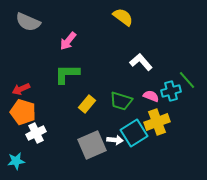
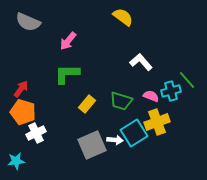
red arrow: rotated 150 degrees clockwise
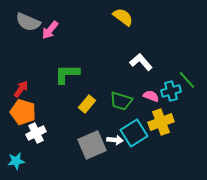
pink arrow: moved 18 px left, 11 px up
yellow cross: moved 4 px right
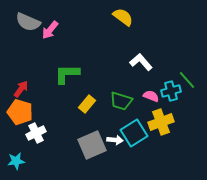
orange pentagon: moved 3 px left
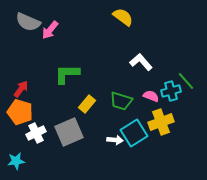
green line: moved 1 px left, 1 px down
gray square: moved 23 px left, 13 px up
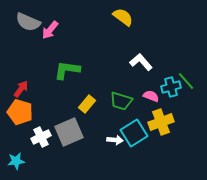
green L-shape: moved 4 px up; rotated 8 degrees clockwise
cyan cross: moved 4 px up
white cross: moved 5 px right, 4 px down
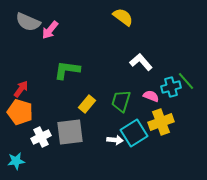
green trapezoid: rotated 90 degrees clockwise
gray square: moved 1 px right; rotated 16 degrees clockwise
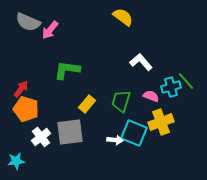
orange pentagon: moved 6 px right, 3 px up
cyan square: rotated 36 degrees counterclockwise
white cross: rotated 12 degrees counterclockwise
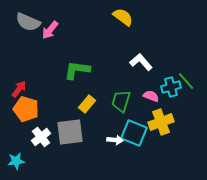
green L-shape: moved 10 px right
red arrow: moved 2 px left
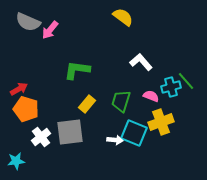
red arrow: rotated 24 degrees clockwise
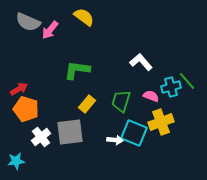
yellow semicircle: moved 39 px left
green line: moved 1 px right
